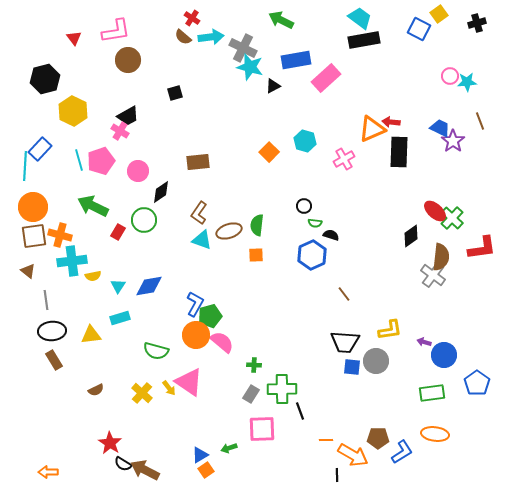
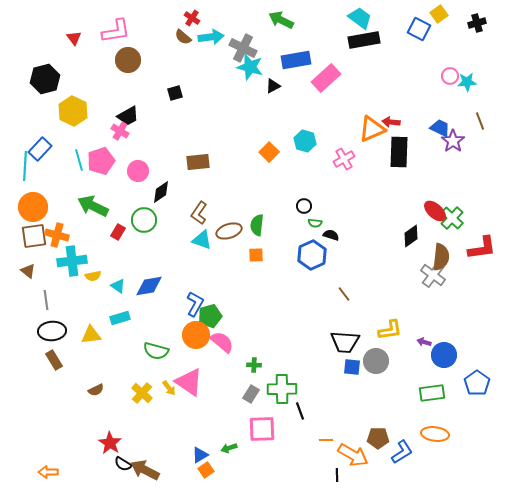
orange cross at (60, 235): moved 3 px left
cyan triangle at (118, 286): rotated 28 degrees counterclockwise
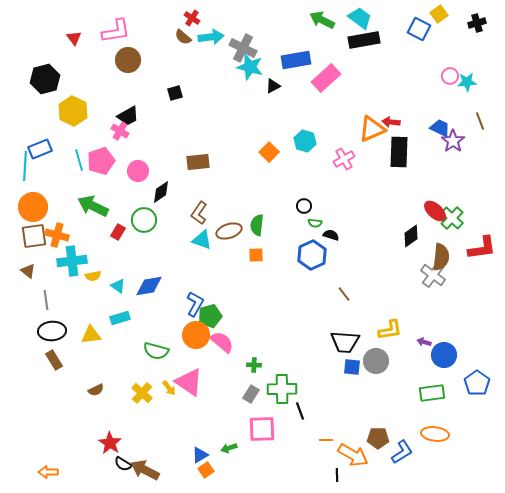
green arrow at (281, 20): moved 41 px right
blue rectangle at (40, 149): rotated 25 degrees clockwise
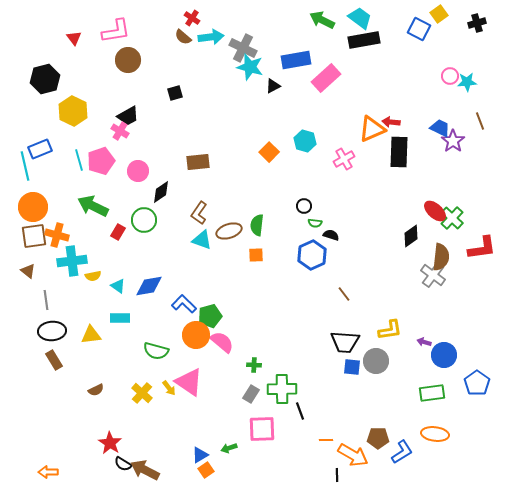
cyan line at (25, 166): rotated 16 degrees counterclockwise
blue L-shape at (195, 304): moved 11 px left; rotated 75 degrees counterclockwise
cyan rectangle at (120, 318): rotated 18 degrees clockwise
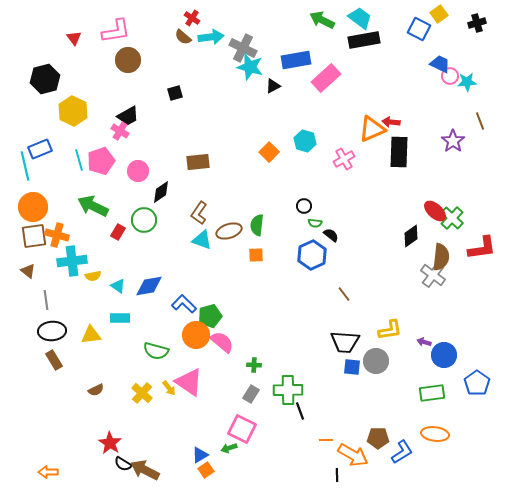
blue trapezoid at (440, 128): moved 64 px up
black semicircle at (331, 235): rotated 21 degrees clockwise
green cross at (282, 389): moved 6 px right, 1 px down
pink square at (262, 429): moved 20 px left; rotated 28 degrees clockwise
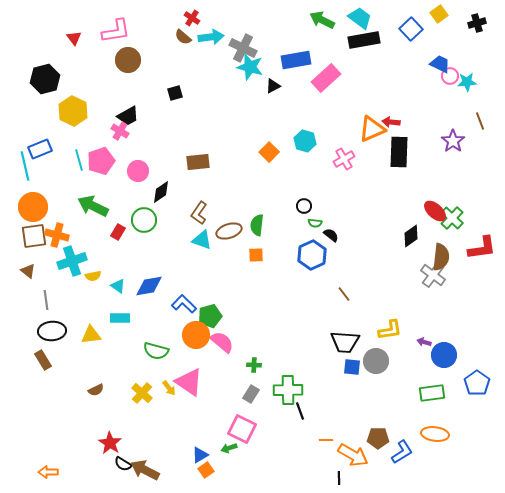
blue square at (419, 29): moved 8 px left; rotated 20 degrees clockwise
cyan cross at (72, 261): rotated 12 degrees counterclockwise
brown rectangle at (54, 360): moved 11 px left
black line at (337, 475): moved 2 px right, 3 px down
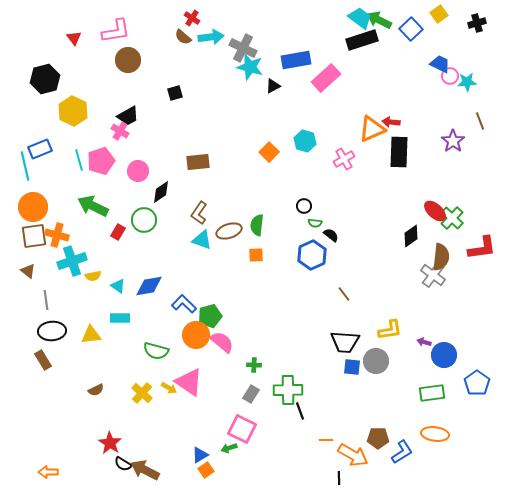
green arrow at (322, 20): moved 57 px right
black rectangle at (364, 40): moved 2 px left; rotated 8 degrees counterclockwise
yellow arrow at (169, 388): rotated 21 degrees counterclockwise
